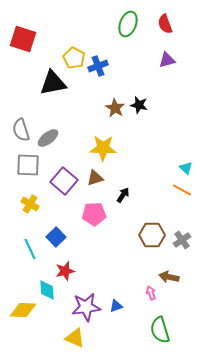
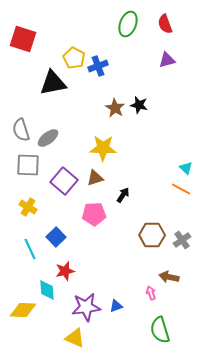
orange line: moved 1 px left, 1 px up
yellow cross: moved 2 px left, 3 px down
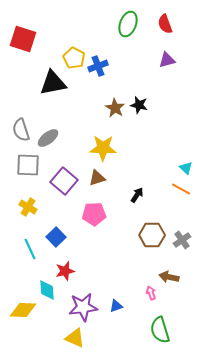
brown triangle: moved 2 px right
black arrow: moved 14 px right
purple star: moved 3 px left
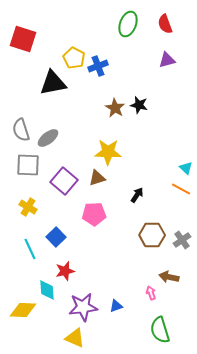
yellow star: moved 5 px right, 4 px down
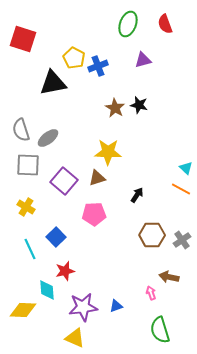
purple triangle: moved 24 px left
yellow cross: moved 2 px left
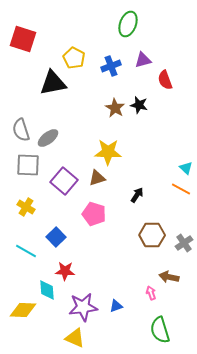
red semicircle: moved 56 px down
blue cross: moved 13 px right
pink pentagon: rotated 20 degrees clockwise
gray cross: moved 2 px right, 3 px down
cyan line: moved 4 px left, 2 px down; rotated 35 degrees counterclockwise
red star: rotated 18 degrees clockwise
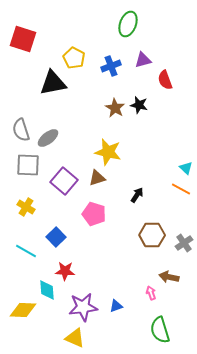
yellow star: rotated 12 degrees clockwise
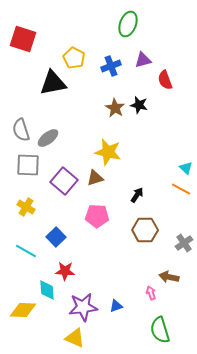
brown triangle: moved 2 px left
pink pentagon: moved 3 px right, 2 px down; rotated 15 degrees counterclockwise
brown hexagon: moved 7 px left, 5 px up
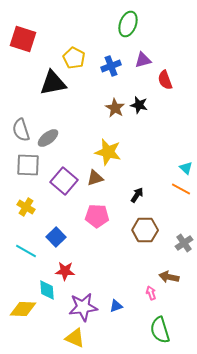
yellow diamond: moved 1 px up
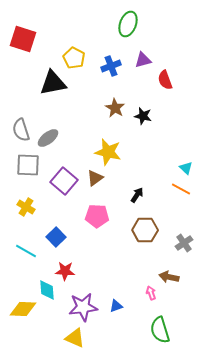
black star: moved 4 px right, 11 px down
brown triangle: rotated 18 degrees counterclockwise
